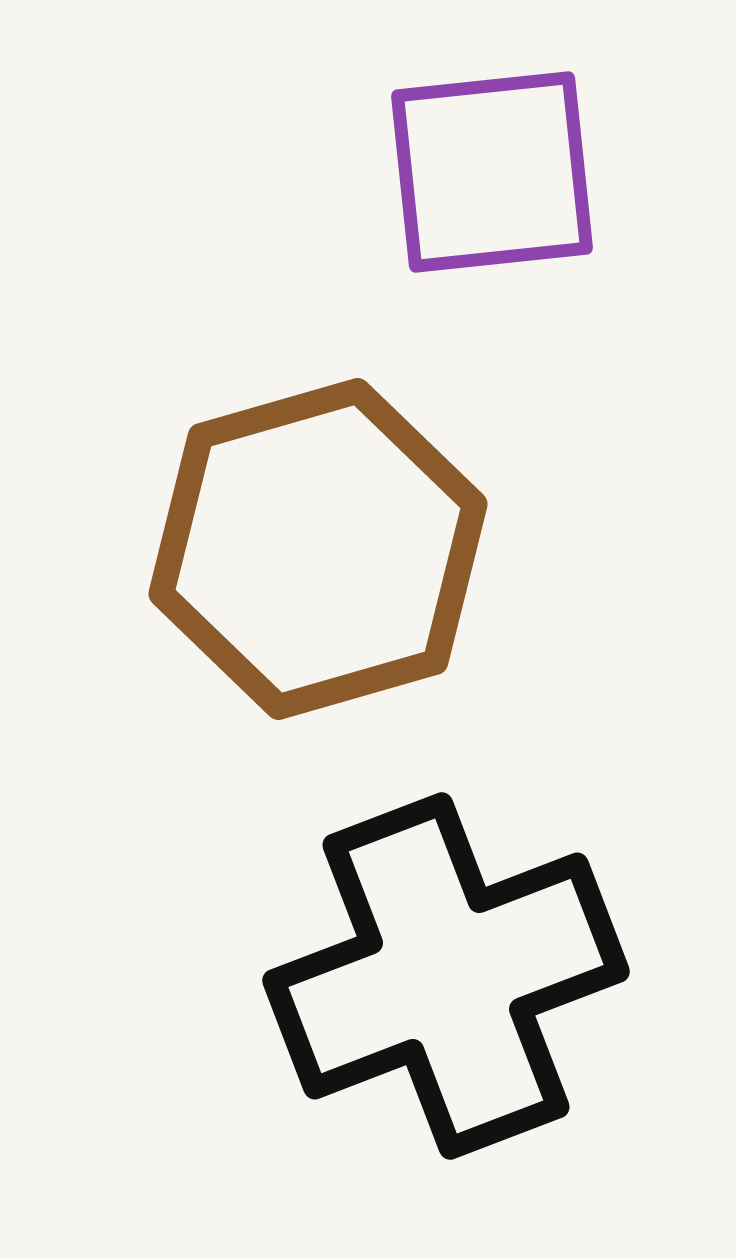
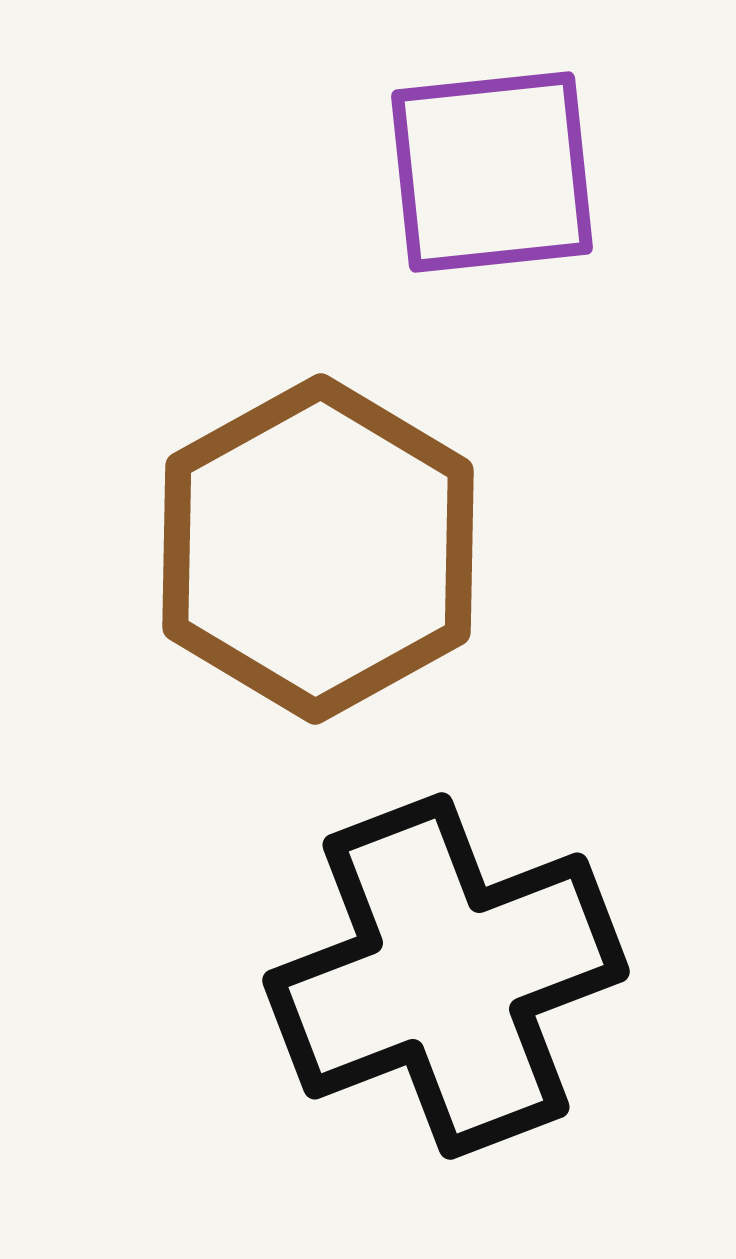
brown hexagon: rotated 13 degrees counterclockwise
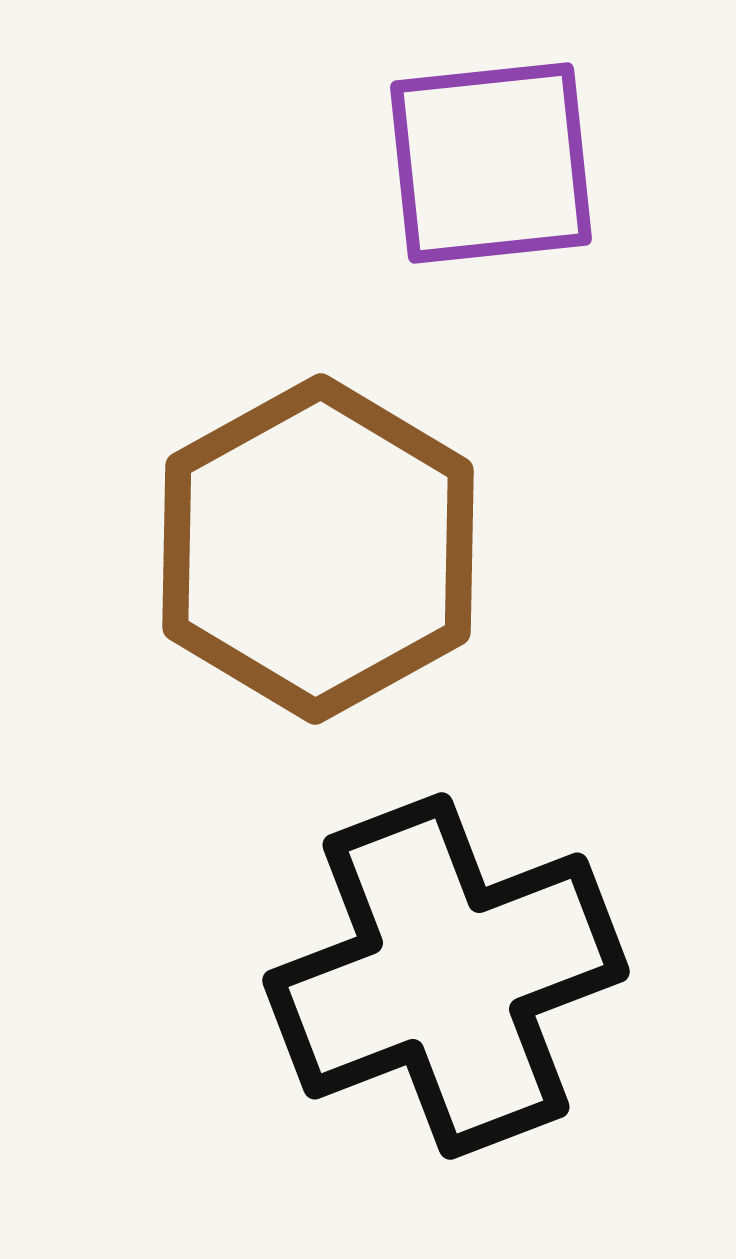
purple square: moved 1 px left, 9 px up
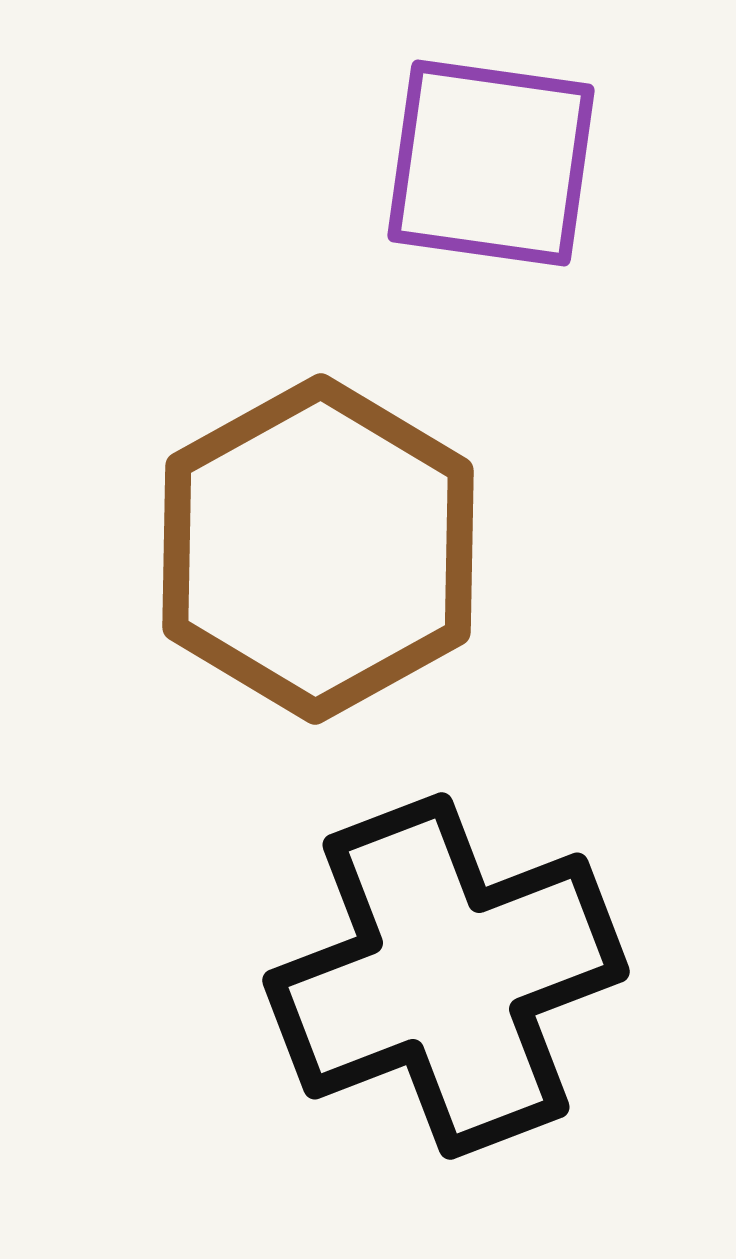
purple square: rotated 14 degrees clockwise
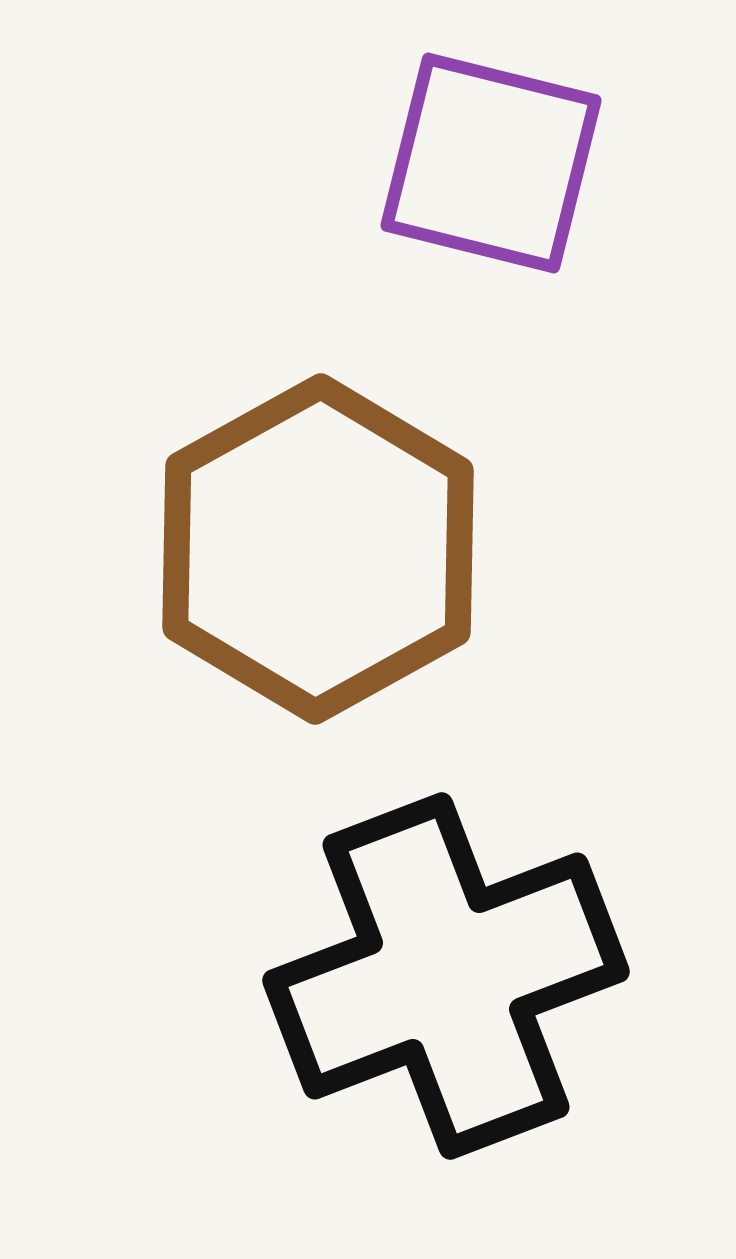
purple square: rotated 6 degrees clockwise
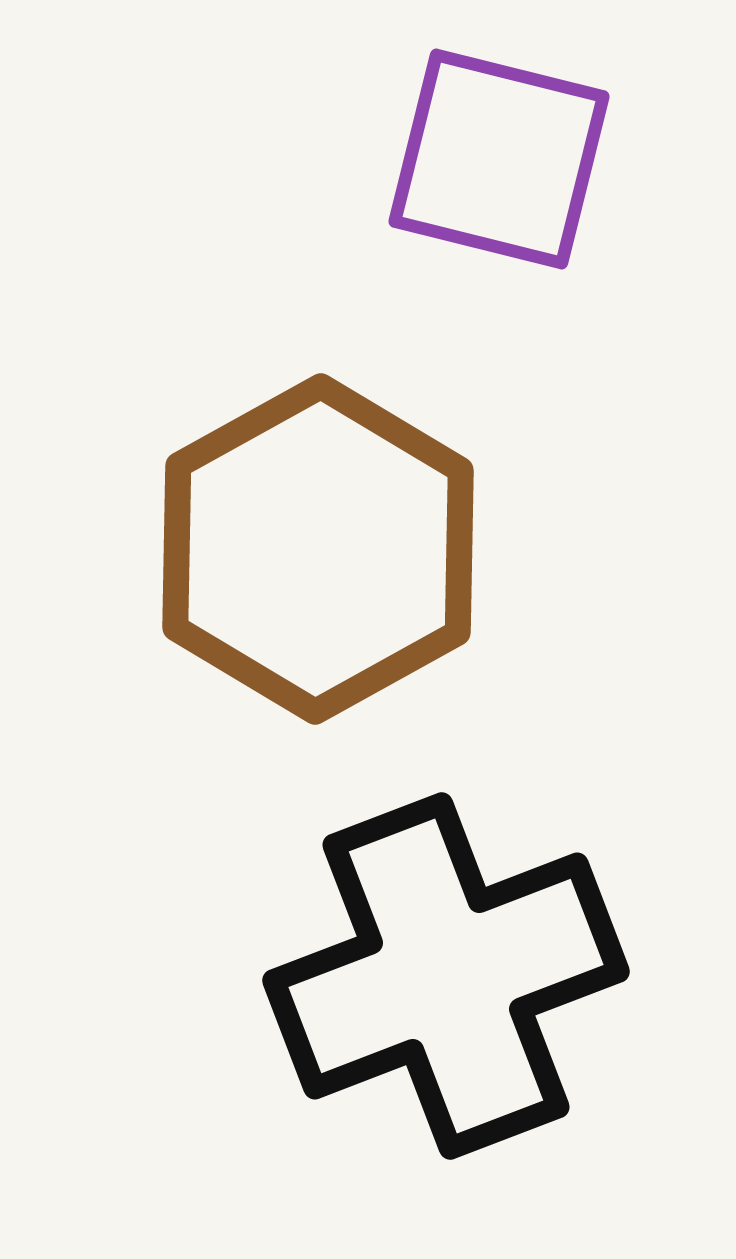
purple square: moved 8 px right, 4 px up
